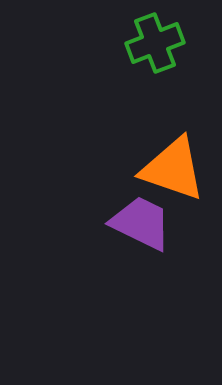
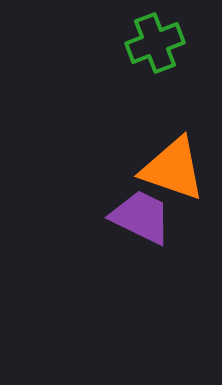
purple trapezoid: moved 6 px up
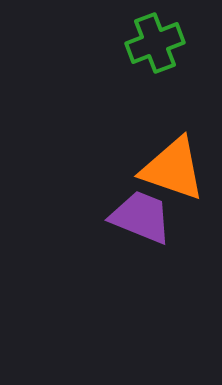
purple trapezoid: rotated 4 degrees counterclockwise
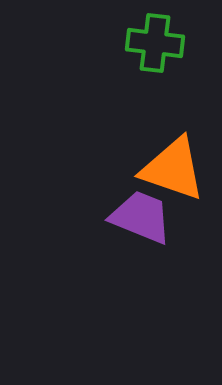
green cross: rotated 28 degrees clockwise
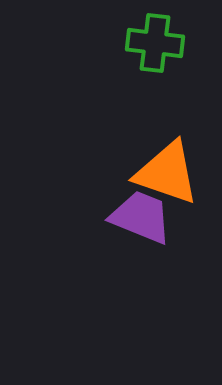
orange triangle: moved 6 px left, 4 px down
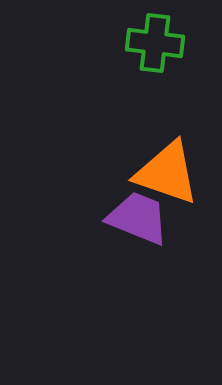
purple trapezoid: moved 3 px left, 1 px down
